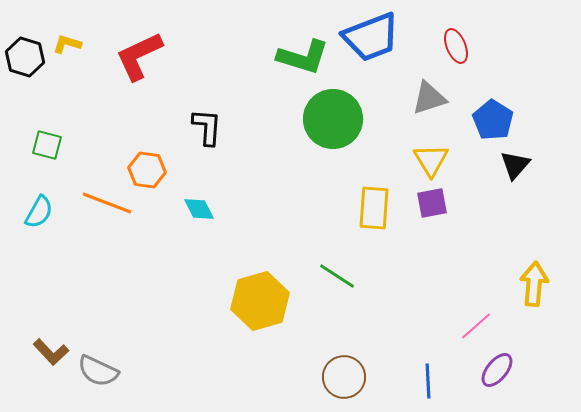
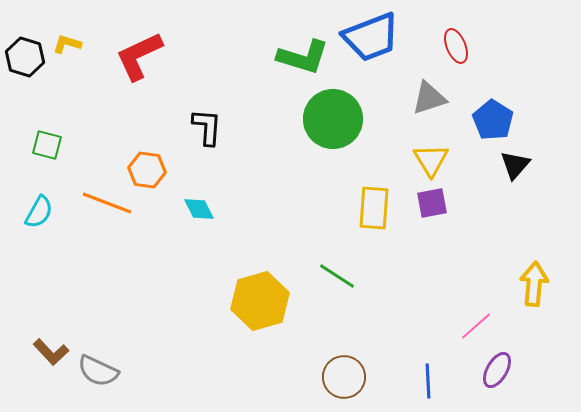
purple ellipse: rotated 9 degrees counterclockwise
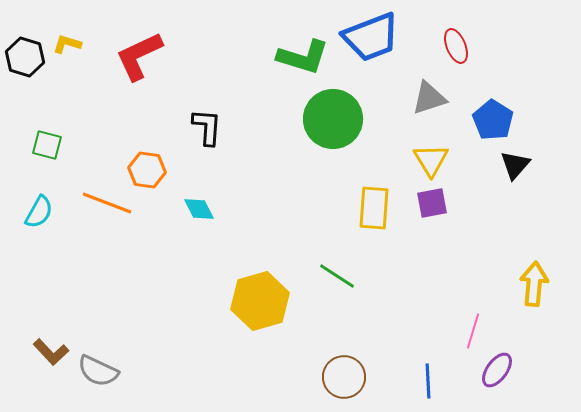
pink line: moved 3 px left, 5 px down; rotated 32 degrees counterclockwise
purple ellipse: rotated 6 degrees clockwise
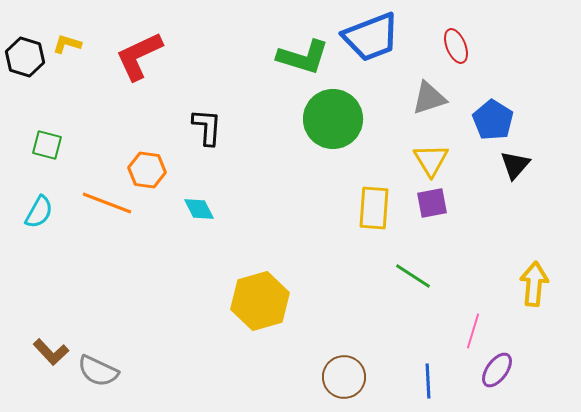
green line: moved 76 px right
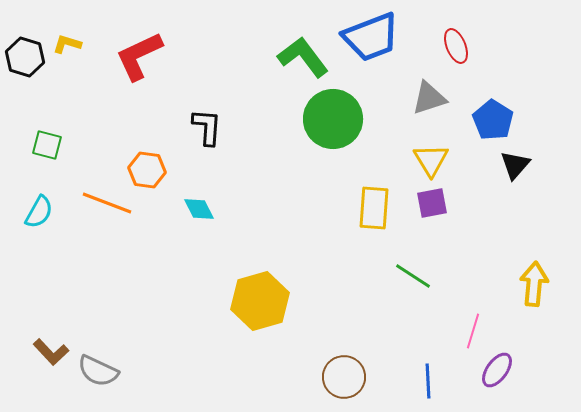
green L-shape: rotated 144 degrees counterclockwise
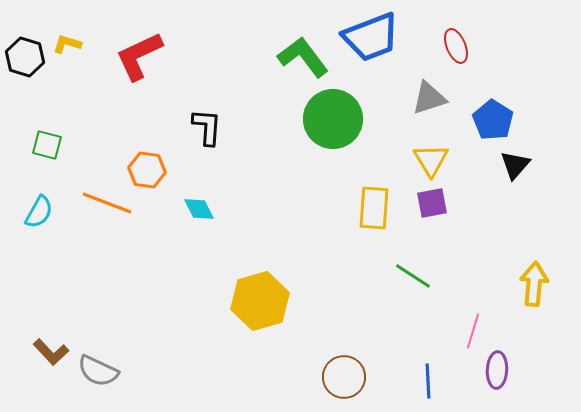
purple ellipse: rotated 33 degrees counterclockwise
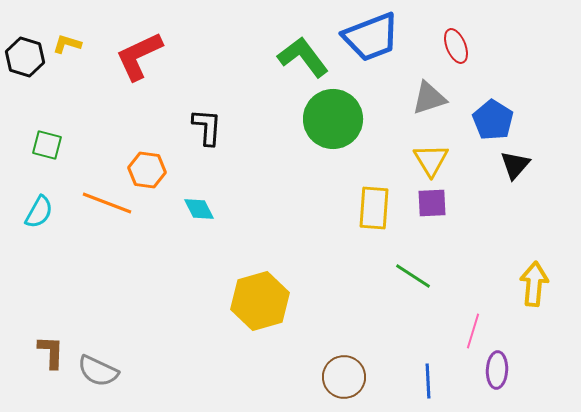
purple square: rotated 8 degrees clockwise
brown L-shape: rotated 135 degrees counterclockwise
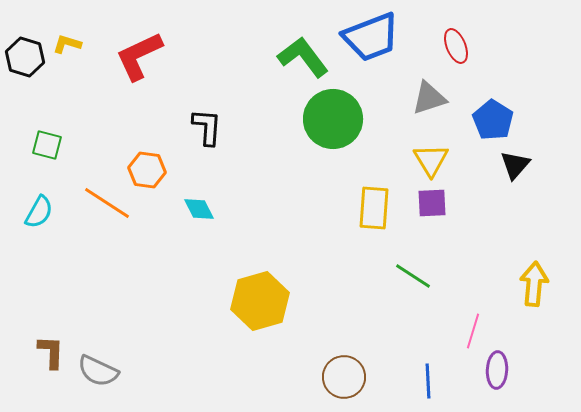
orange line: rotated 12 degrees clockwise
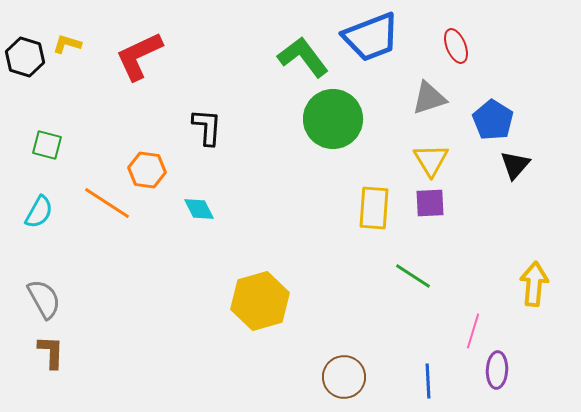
purple square: moved 2 px left
gray semicircle: moved 54 px left, 72 px up; rotated 144 degrees counterclockwise
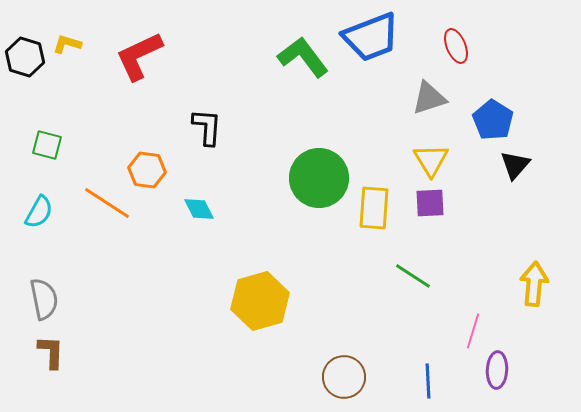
green circle: moved 14 px left, 59 px down
gray semicircle: rotated 18 degrees clockwise
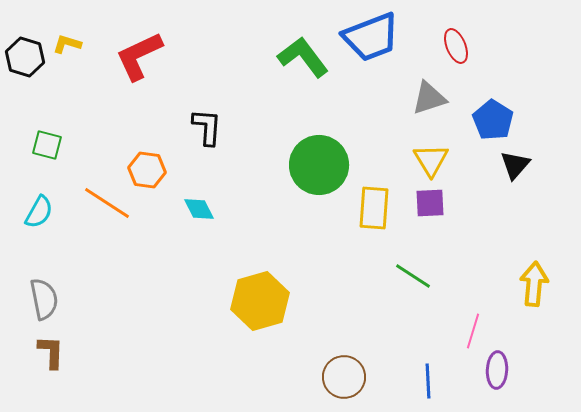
green circle: moved 13 px up
